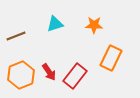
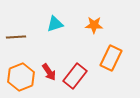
brown line: moved 1 px down; rotated 18 degrees clockwise
orange hexagon: moved 2 px down
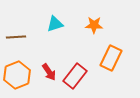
orange hexagon: moved 4 px left, 2 px up
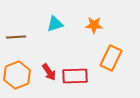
red rectangle: rotated 50 degrees clockwise
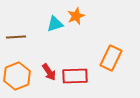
orange star: moved 18 px left, 9 px up; rotated 24 degrees counterclockwise
orange hexagon: moved 1 px down
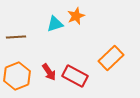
orange rectangle: rotated 20 degrees clockwise
red rectangle: rotated 30 degrees clockwise
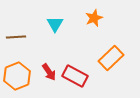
orange star: moved 18 px right, 2 px down
cyan triangle: rotated 42 degrees counterclockwise
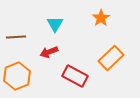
orange star: moved 7 px right; rotated 12 degrees counterclockwise
red arrow: moved 20 px up; rotated 102 degrees clockwise
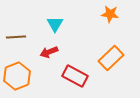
orange star: moved 9 px right, 4 px up; rotated 30 degrees counterclockwise
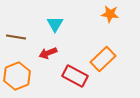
brown line: rotated 12 degrees clockwise
red arrow: moved 1 px left, 1 px down
orange rectangle: moved 8 px left, 1 px down
